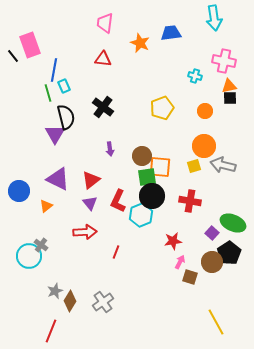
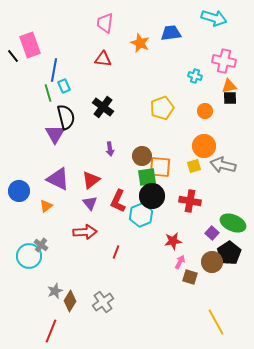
cyan arrow at (214, 18): rotated 65 degrees counterclockwise
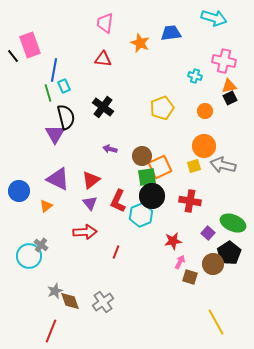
black square at (230, 98): rotated 24 degrees counterclockwise
purple arrow at (110, 149): rotated 112 degrees clockwise
orange square at (160, 167): rotated 30 degrees counterclockwise
purple square at (212, 233): moved 4 px left
brown circle at (212, 262): moved 1 px right, 2 px down
brown diamond at (70, 301): rotated 50 degrees counterclockwise
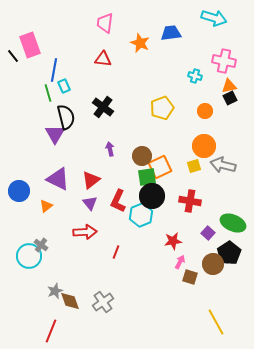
purple arrow at (110, 149): rotated 64 degrees clockwise
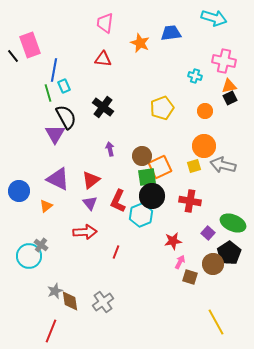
black semicircle at (66, 117): rotated 15 degrees counterclockwise
brown diamond at (70, 301): rotated 10 degrees clockwise
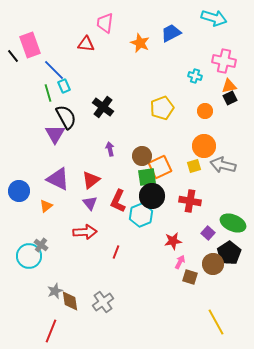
blue trapezoid at (171, 33): rotated 20 degrees counterclockwise
red triangle at (103, 59): moved 17 px left, 15 px up
blue line at (54, 70): rotated 55 degrees counterclockwise
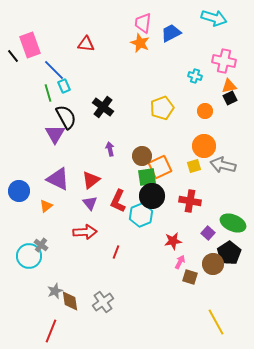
pink trapezoid at (105, 23): moved 38 px right
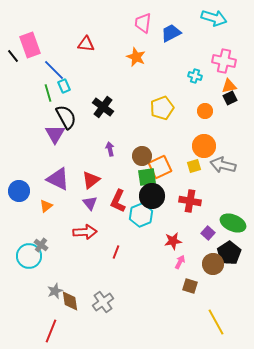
orange star at (140, 43): moved 4 px left, 14 px down
brown square at (190, 277): moved 9 px down
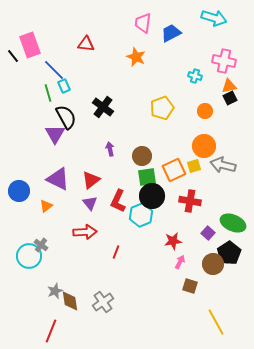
orange square at (160, 167): moved 14 px right, 3 px down
